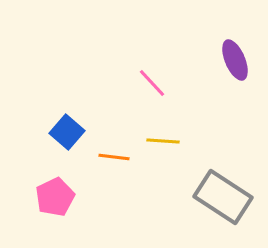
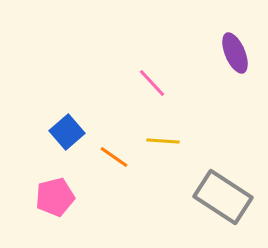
purple ellipse: moved 7 px up
blue square: rotated 8 degrees clockwise
orange line: rotated 28 degrees clockwise
pink pentagon: rotated 12 degrees clockwise
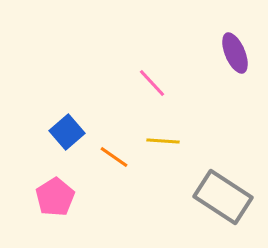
pink pentagon: rotated 18 degrees counterclockwise
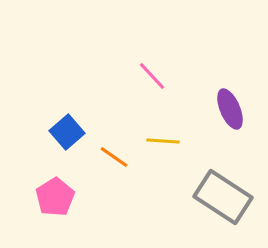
purple ellipse: moved 5 px left, 56 px down
pink line: moved 7 px up
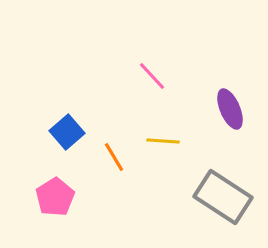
orange line: rotated 24 degrees clockwise
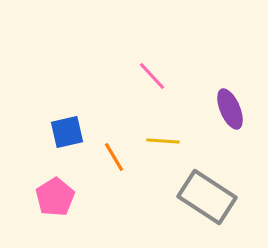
blue square: rotated 28 degrees clockwise
gray rectangle: moved 16 px left
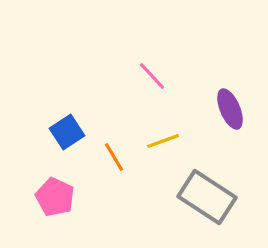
blue square: rotated 20 degrees counterclockwise
yellow line: rotated 24 degrees counterclockwise
pink pentagon: rotated 15 degrees counterclockwise
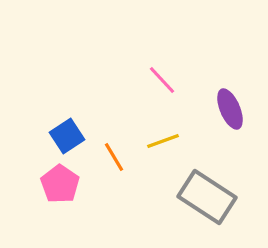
pink line: moved 10 px right, 4 px down
blue square: moved 4 px down
pink pentagon: moved 5 px right, 13 px up; rotated 9 degrees clockwise
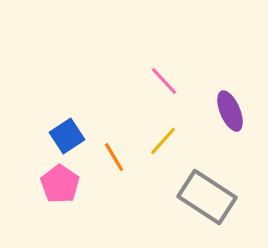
pink line: moved 2 px right, 1 px down
purple ellipse: moved 2 px down
yellow line: rotated 28 degrees counterclockwise
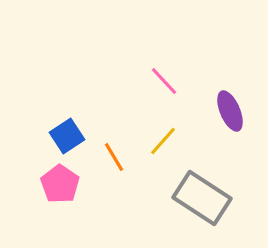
gray rectangle: moved 5 px left, 1 px down
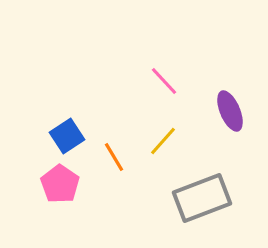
gray rectangle: rotated 54 degrees counterclockwise
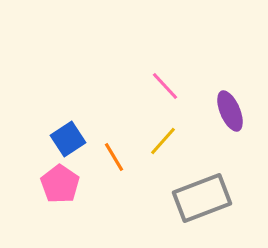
pink line: moved 1 px right, 5 px down
blue square: moved 1 px right, 3 px down
